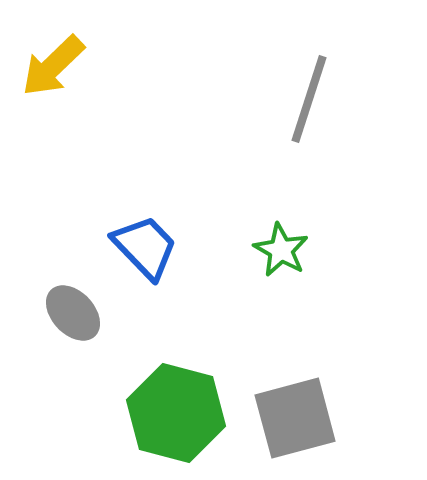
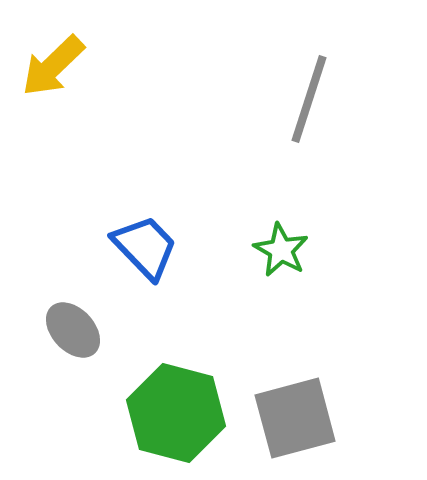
gray ellipse: moved 17 px down
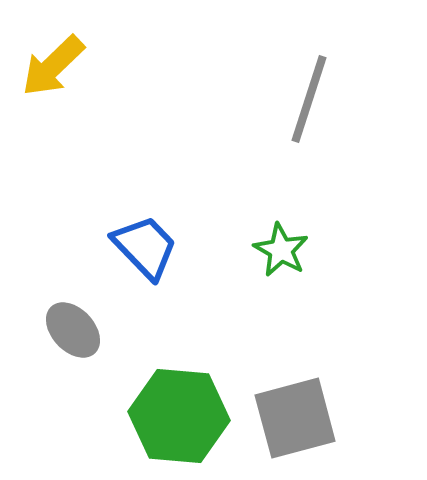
green hexagon: moved 3 px right, 3 px down; rotated 10 degrees counterclockwise
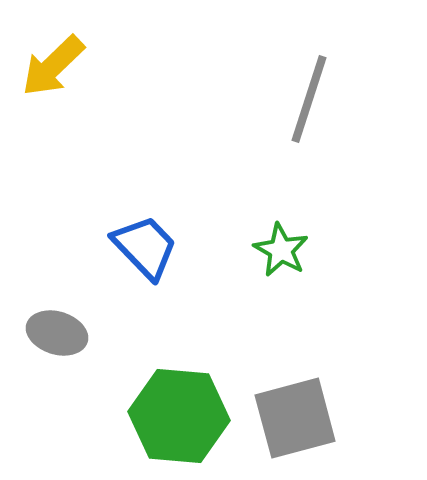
gray ellipse: moved 16 px left, 3 px down; rotated 30 degrees counterclockwise
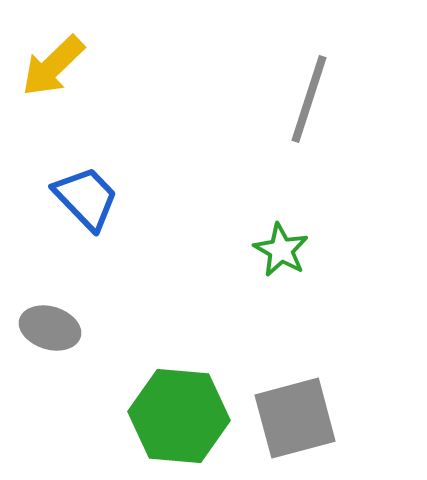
blue trapezoid: moved 59 px left, 49 px up
gray ellipse: moved 7 px left, 5 px up
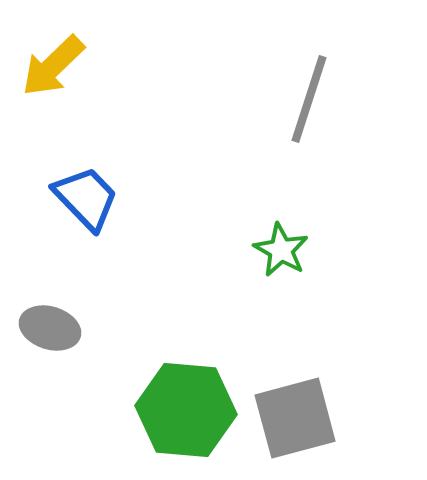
green hexagon: moved 7 px right, 6 px up
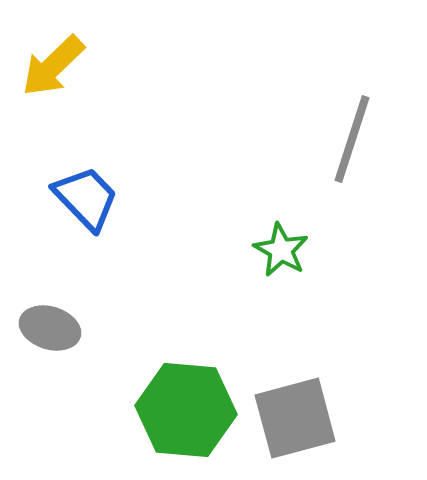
gray line: moved 43 px right, 40 px down
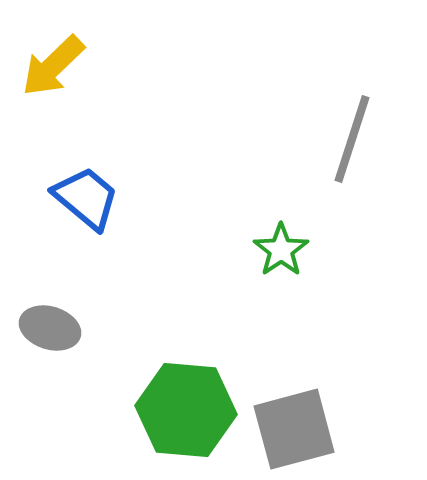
blue trapezoid: rotated 6 degrees counterclockwise
green star: rotated 8 degrees clockwise
gray square: moved 1 px left, 11 px down
